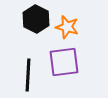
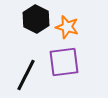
black line: moved 2 px left; rotated 24 degrees clockwise
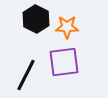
orange star: rotated 15 degrees counterclockwise
